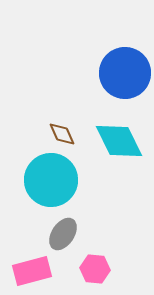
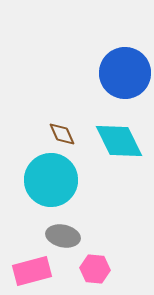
gray ellipse: moved 2 px down; rotated 68 degrees clockwise
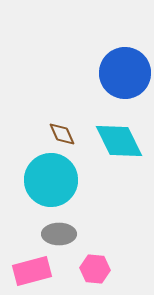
gray ellipse: moved 4 px left, 2 px up; rotated 12 degrees counterclockwise
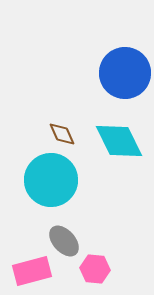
gray ellipse: moved 5 px right, 7 px down; rotated 48 degrees clockwise
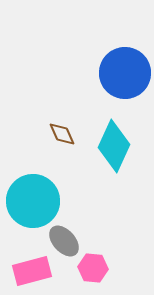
cyan diamond: moved 5 px left, 5 px down; rotated 51 degrees clockwise
cyan circle: moved 18 px left, 21 px down
pink hexagon: moved 2 px left, 1 px up
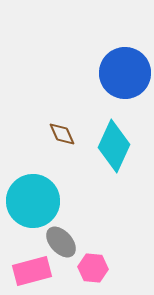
gray ellipse: moved 3 px left, 1 px down
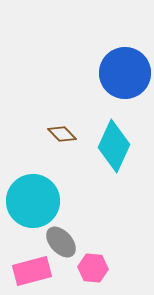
brown diamond: rotated 20 degrees counterclockwise
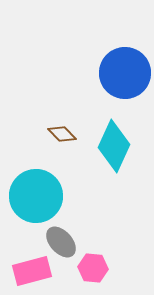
cyan circle: moved 3 px right, 5 px up
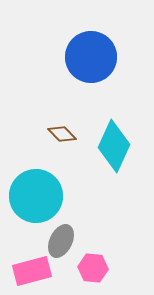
blue circle: moved 34 px left, 16 px up
gray ellipse: moved 1 px up; rotated 68 degrees clockwise
